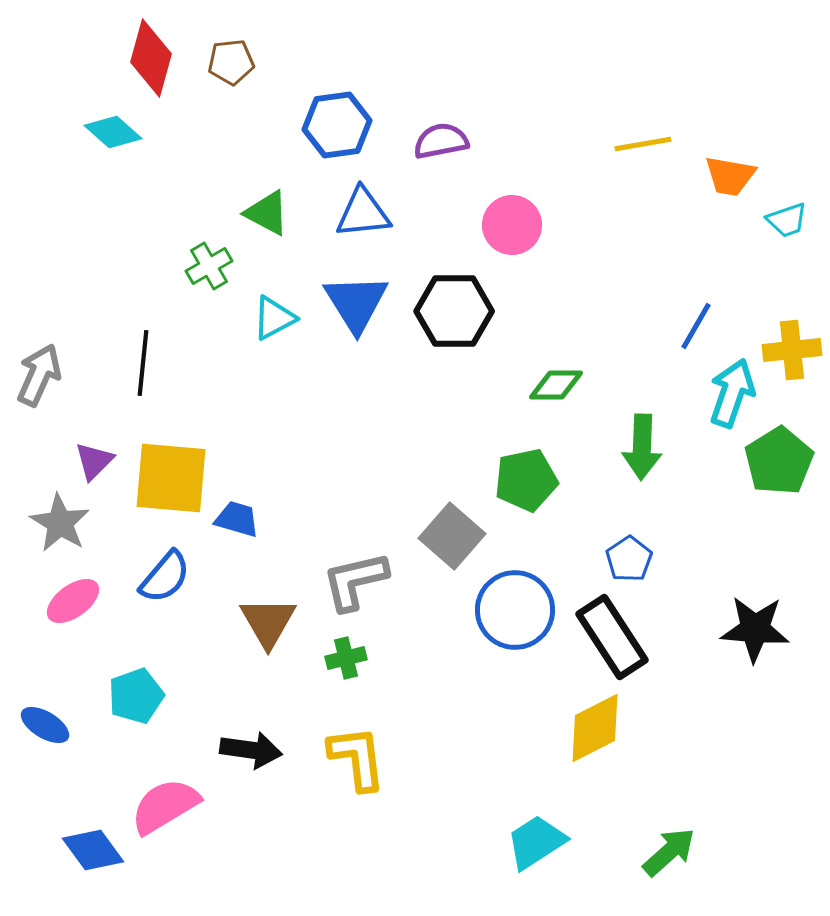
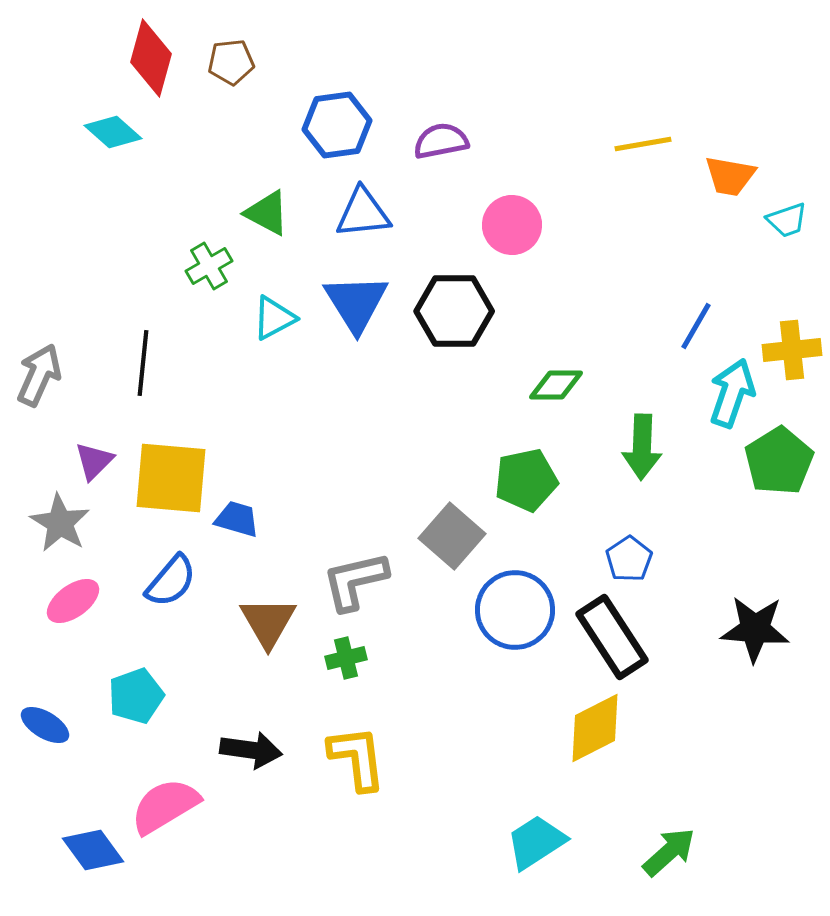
blue semicircle at (165, 577): moved 6 px right, 4 px down
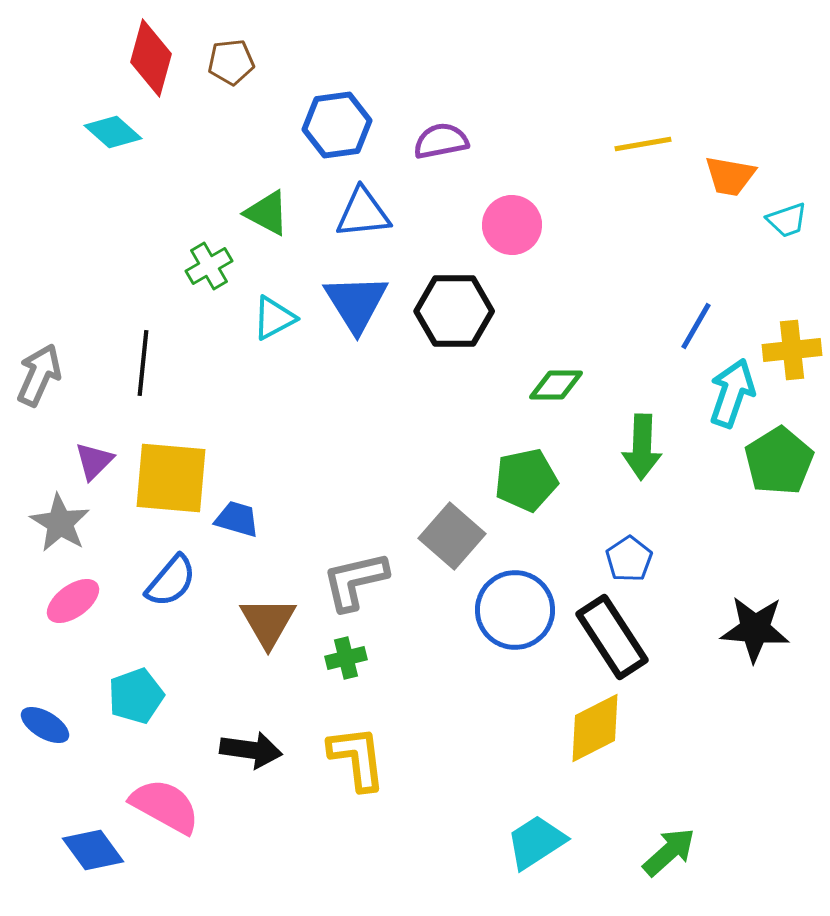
pink semicircle at (165, 806): rotated 60 degrees clockwise
